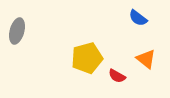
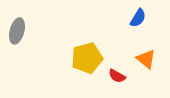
blue semicircle: rotated 96 degrees counterclockwise
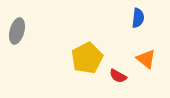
blue semicircle: rotated 24 degrees counterclockwise
yellow pentagon: rotated 12 degrees counterclockwise
red semicircle: moved 1 px right
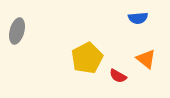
blue semicircle: rotated 78 degrees clockwise
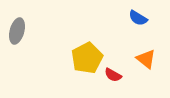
blue semicircle: rotated 36 degrees clockwise
red semicircle: moved 5 px left, 1 px up
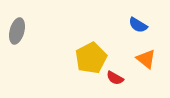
blue semicircle: moved 7 px down
yellow pentagon: moved 4 px right
red semicircle: moved 2 px right, 3 px down
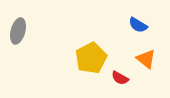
gray ellipse: moved 1 px right
red semicircle: moved 5 px right
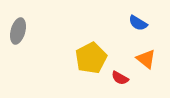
blue semicircle: moved 2 px up
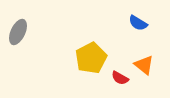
gray ellipse: moved 1 px down; rotated 10 degrees clockwise
orange triangle: moved 2 px left, 6 px down
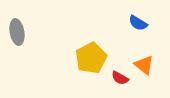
gray ellipse: moved 1 px left; rotated 35 degrees counterclockwise
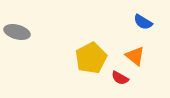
blue semicircle: moved 5 px right, 1 px up
gray ellipse: rotated 65 degrees counterclockwise
orange triangle: moved 9 px left, 9 px up
